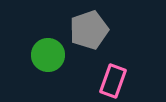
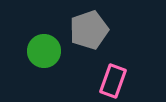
green circle: moved 4 px left, 4 px up
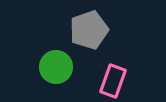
green circle: moved 12 px right, 16 px down
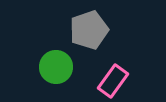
pink rectangle: rotated 16 degrees clockwise
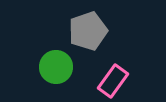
gray pentagon: moved 1 px left, 1 px down
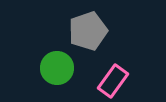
green circle: moved 1 px right, 1 px down
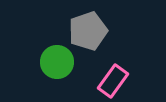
green circle: moved 6 px up
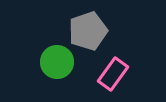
pink rectangle: moved 7 px up
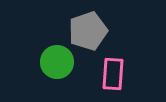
pink rectangle: rotated 32 degrees counterclockwise
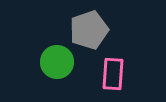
gray pentagon: moved 1 px right, 1 px up
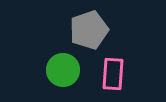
green circle: moved 6 px right, 8 px down
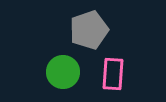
green circle: moved 2 px down
